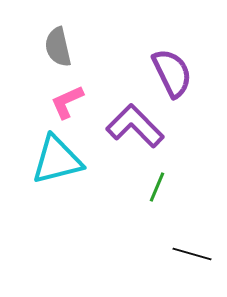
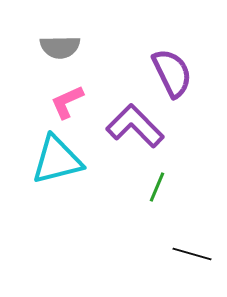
gray semicircle: moved 2 px right; rotated 78 degrees counterclockwise
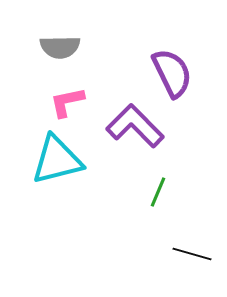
pink L-shape: rotated 12 degrees clockwise
green line: moved 1 px right, 5 px down
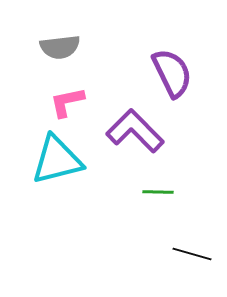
gray semicircle: rotated 6 degrees counterclockwise
purple L-shape: moved 5 px down
green line: rotated 68 degrees clockwise
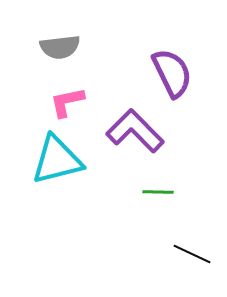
black line: rotated 9 degrees clockwise
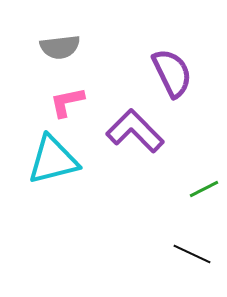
cyan triangle: moved 4 px left
green line: moved 46 px right, 3 px up; rotated 28 degrees counterclockwise
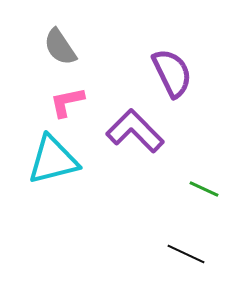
gray semicircle: rotated 63 degrees clockwise
green line: rotated 52 degrees clockwise
black line: moved 6 px left
